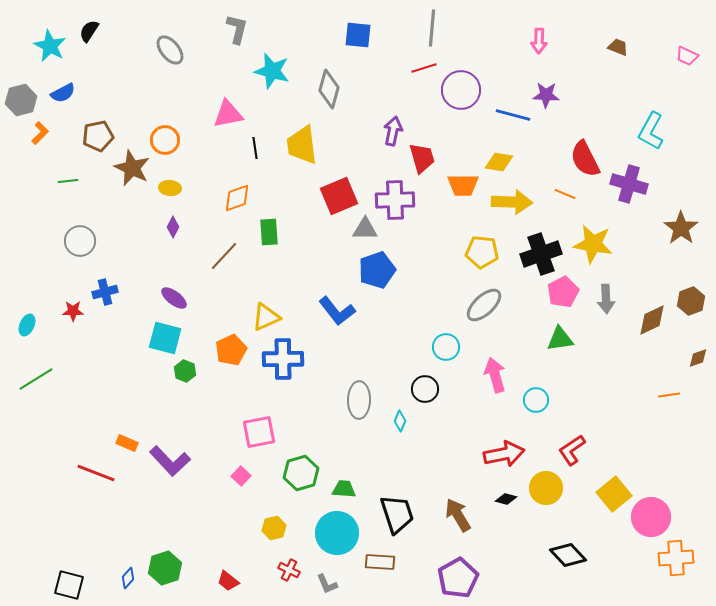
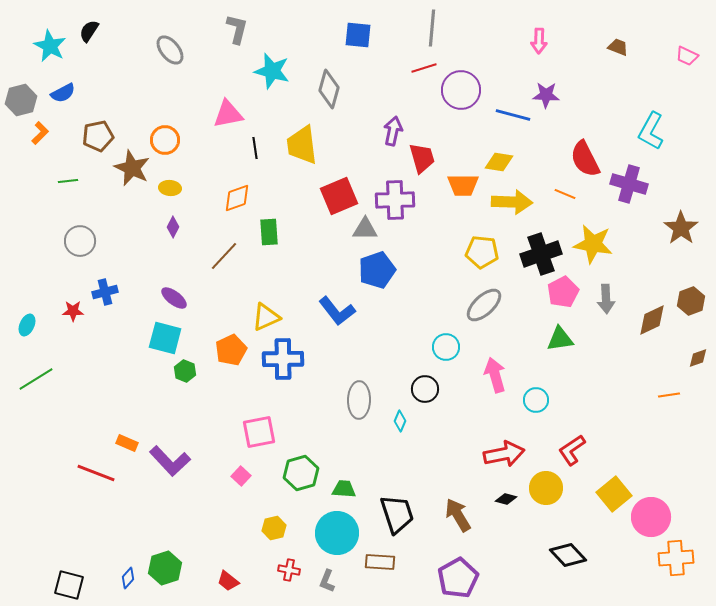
red cross at (289, 570): rotated 15 degrees counterclockwise
gray L-shape at (327, 584): moved 3 px up; rotated 45 degrees clockwise
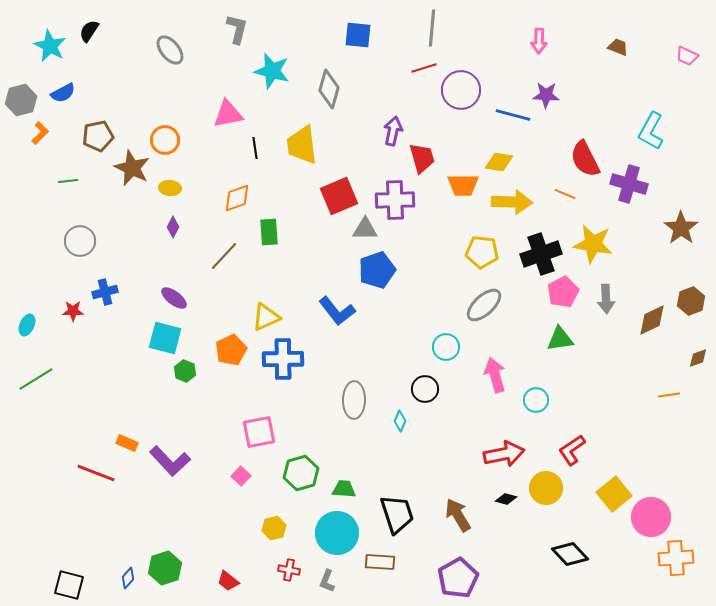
gray ellipse at (359, 400): moved 5 px left
black diamond at (568, 555): moved 2 px right, 1 px up
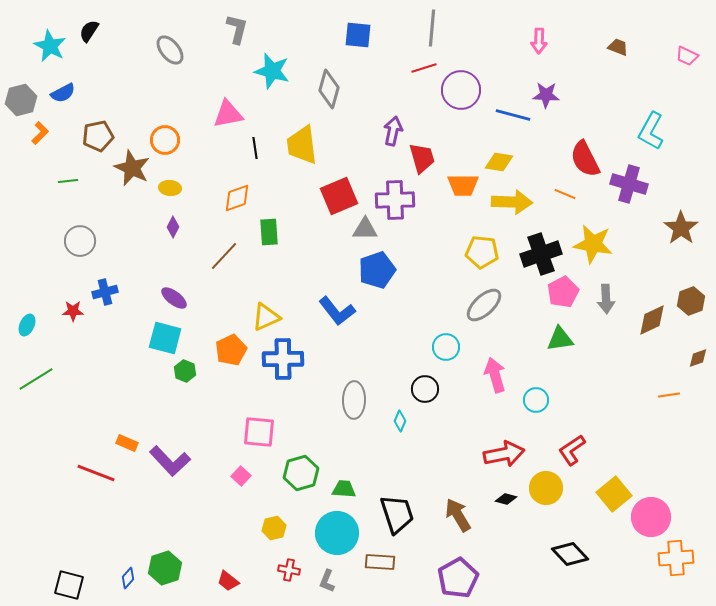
pink square at (259, 432): rotated 16 degrees clockwise
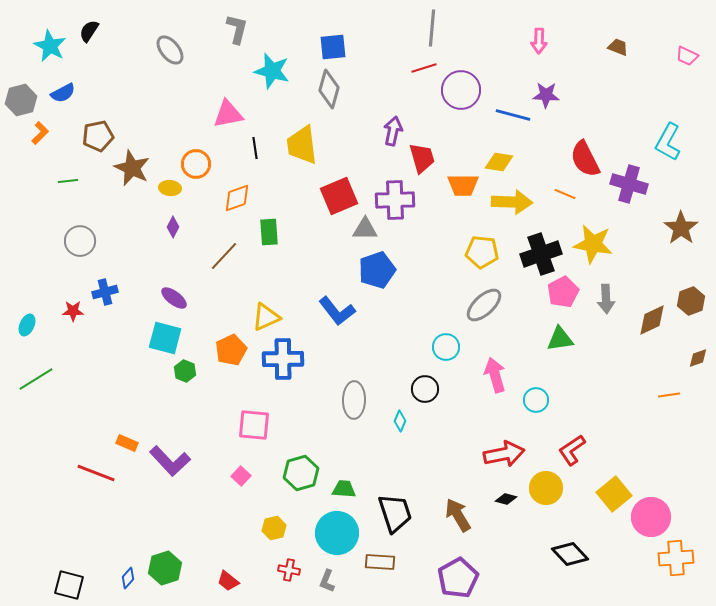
blue square at (358, 35): moved 25 px left, 12 px down; rotated 12 degrees counterclockwise
cyan L-shape at (651, 131): moved 17 px right, 11 px down
orange circle at (165, 140): moved 31 px right, 24 px down
pink square at (259, 432): moved 5 px left, 7 px up
black trapezoid at (397, 514): moved 2 px left, 1 px up
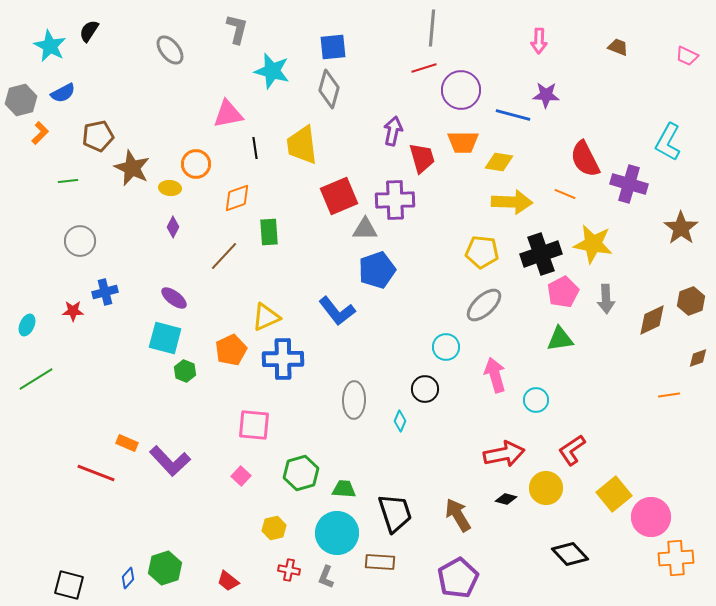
orange trapezoid at (463, 185): moved 43 px up
gray L-shape at (327, 581): moved 1 px left, 4 px up
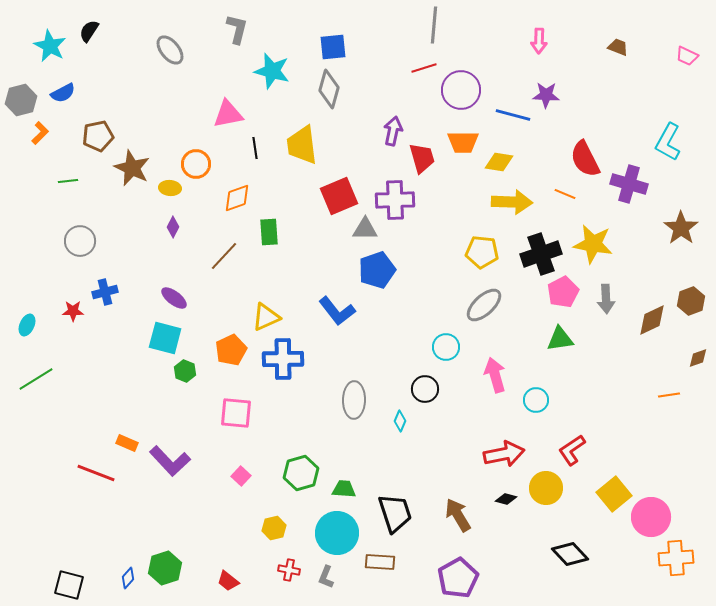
gray line at (432, 28): moved 2 px right, 3 px up
pink square at (254, 425): moved 18 px left, 12 px up
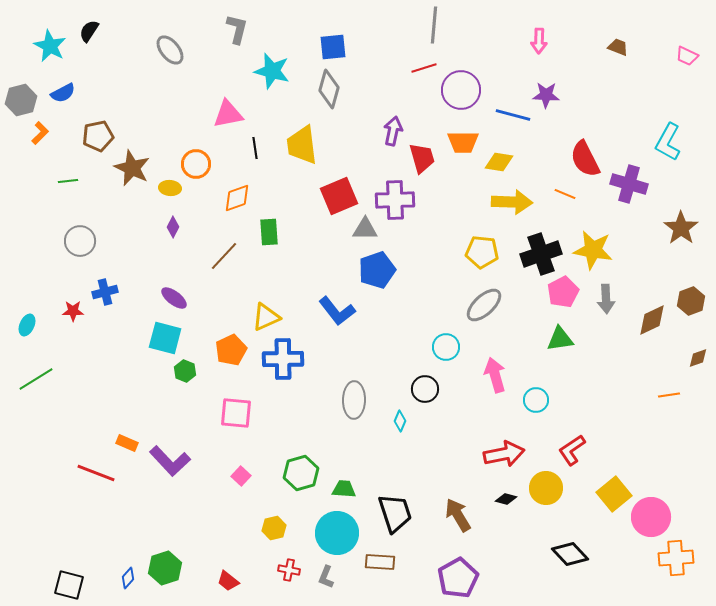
yellow star at (593, 244): moved 6 px down
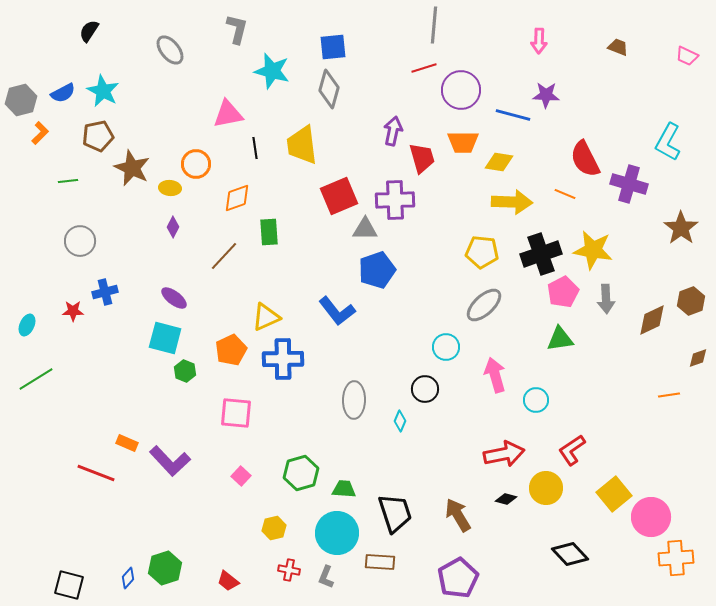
cyan star at (50, 46): moved 53 px right, 45 px down
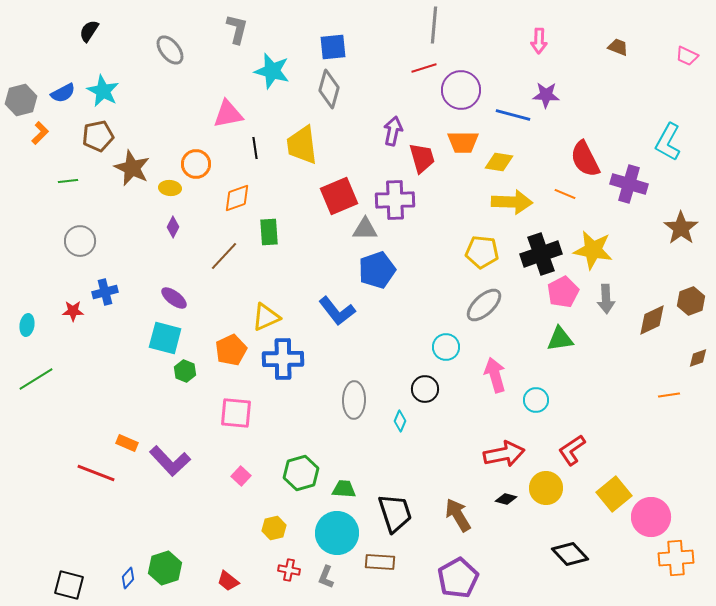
cyan ellipse at (27, 325): rotated 15 degrees counterclockwise
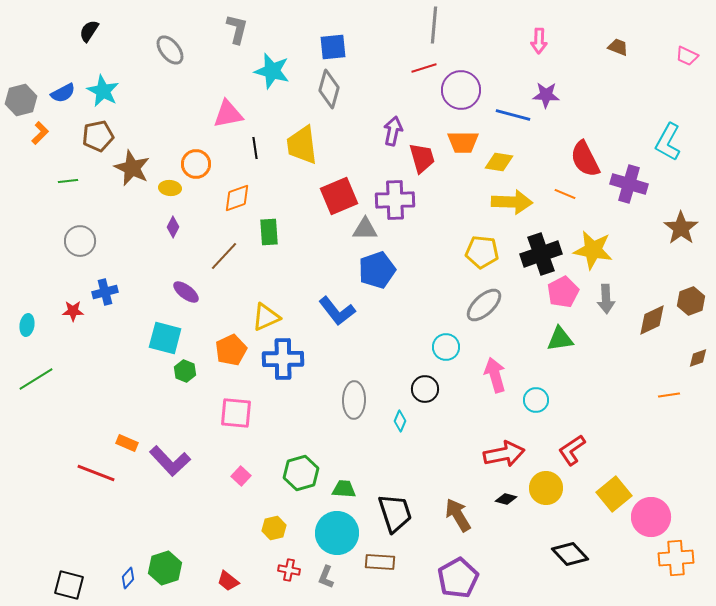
purple ellipse at (174, 298): moved 12 px right, 6 px up
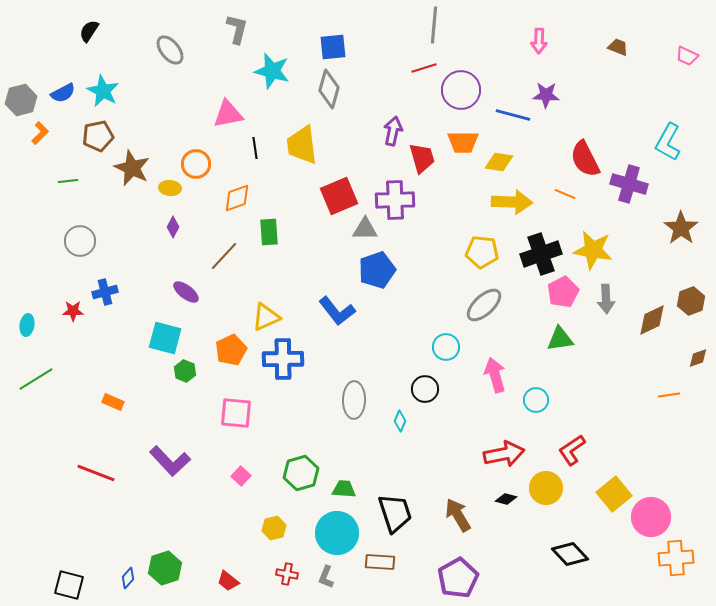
orange rectangle at (127, 443): moved 14 px left, 41 px up
red cross at (289, 570): moved 2 px left, 4 px down
